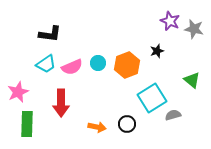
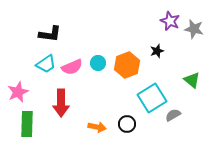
gray semicircle: rotated 14 degrees counterclockwise
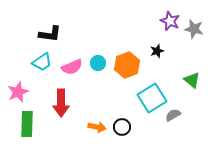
cyan trapezoid: moved 4 px left, 2 px up
black circle: moved 5 px left, 3 px down
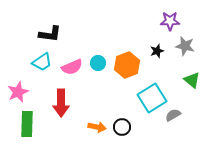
purple star: rotated 24 degrees counterclockwise
gray star: moved 9 px left, 17 px down
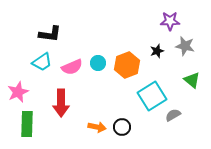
cyan square: moved 2 px up
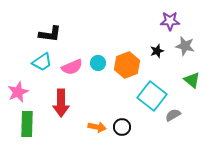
cyan square: rotated 20 degrees counterclockwise
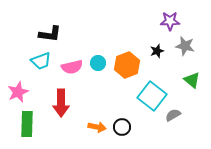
cyan trapezoid: moved 1 px left, 1 px up; rotated 15 degrees clockwise
pink semicircle: rotated 10 degrees clockwise
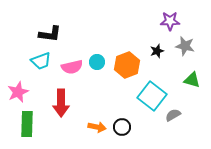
cyan circle: moved 1 px left, 1 px up
green triangle: rotated 24 degrees counterclockwise
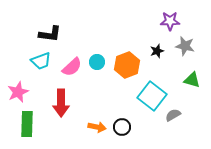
pink semicircle: rotated 30 degrees counterclockwise
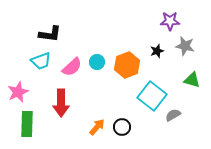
orange arrow: rotated 60 degrees counterclockwise
